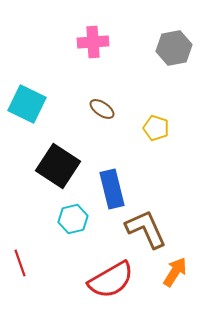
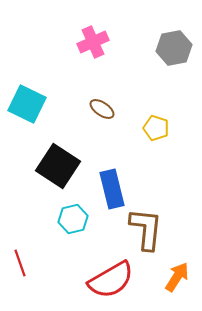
pink cross: rotated 20 degrees counterclockwise
brown L-shape: rotated 30 degrees clockwise
orange arrow: moved 2 px right, 5 px down
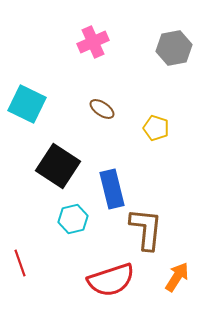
red semicircle: rotated 12 degrees clockwise
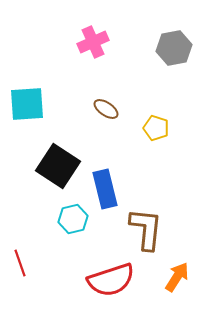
cyan square: rotated 30 degrees counterclockwise
brown ellipse: moved 4 px right
blue rectangle: moved 7 px left
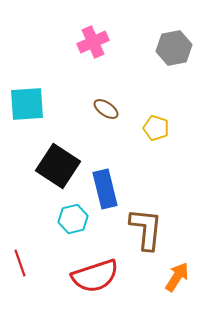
red semicircle: moved 16 px left, 4 px up
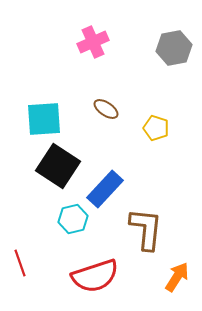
cyan square: moved 17 px right, 15 px down
blue rectangle: rotated 57 degrees clockwise
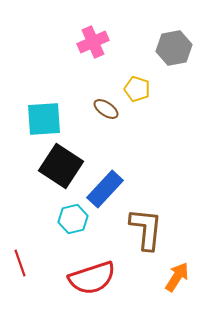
yellow pentagon: moved 19 px left, 39 px up
black square: moved 3 px right
red semicircle: moved 3 px left, 2 px down
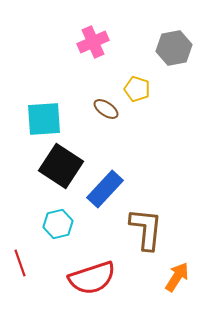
cyan hexagon: moved 15 px left, 5 px down
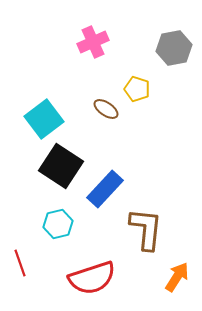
cyan square: rotated 33 degrees counterclockwise
